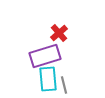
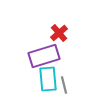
purple rectangle: moved 1 px left
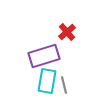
red cross: moved 8 px right, 1 px up
cyan rectangle: moved 1 px left, 2 px down; rotated 15 degrees clockwise
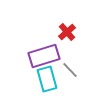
cyan rectangle: moved 2 px up; rotated 25 degrees counterclockwise
gray line: moved 6 px right, 15 px up; rotated 30 degrees counterclockwise
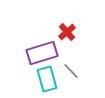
purple rectangle: moved 2 px left, 3 px up
gray line: moved 1 px right, 1 px down
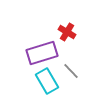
red cross: rotated 18 degrees counterclockwise
cyan rectangle: moved 2 px down; rotated 15 degrees counterclockwise
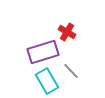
purple rectangle: moved 1 px right, 1 px up
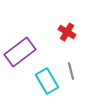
purple rectangle: moved 23 px left; rotated 20 degrees counterclockwise
gray line: rotated 30 degrees clockwise
